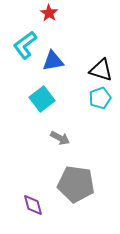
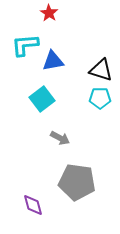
cyan L-shape: rotated 32 degrees clockwise
cyan pentagon: rotated 20 degrees clockwise
gray pentagon: moved 1 px right, 2 px up
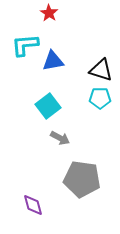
cyan square: moved 6 px right, 7 px down
gray pentagon: moved 5 px right, 3 px up
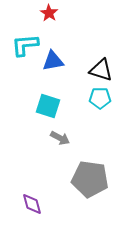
cyan square: rotated 35 degrees counterclockwise
gray pentagon: moved 8 px right
purple diamond: moved 1 px left, 1 px up
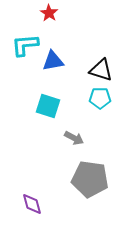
gray arrow: moved 14 px right
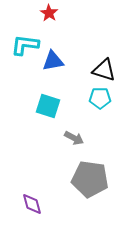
cyan L-shape: rotated 12 degrees clockwise
black triangle: moved 3 px right
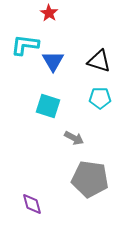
blue triangle: rotated 50 degrees counterclockwise
black triangle: moved 5 px left, 9 px up
